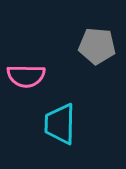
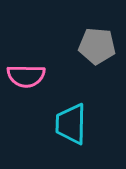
cyan trapezoid: moved 11 px right
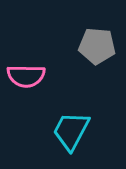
cyan trapezoid: moved 7 px down; rotated 27 degrees clockwise
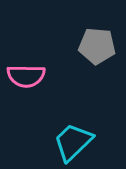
cyan trapezoid: moved 2 px right, 11 px down; rotated 18 degrees clockwise
